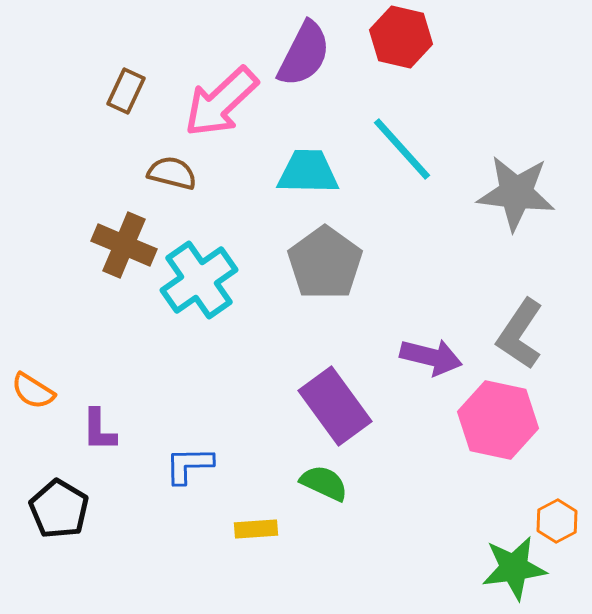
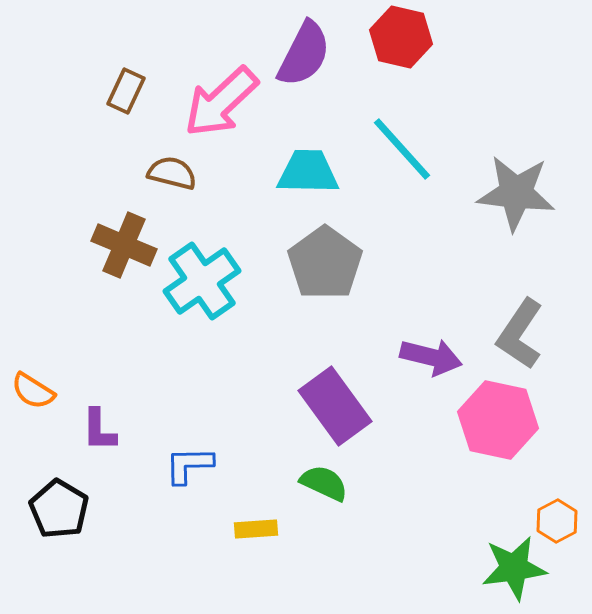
cyan cross: moved 3 px right, 1 px down
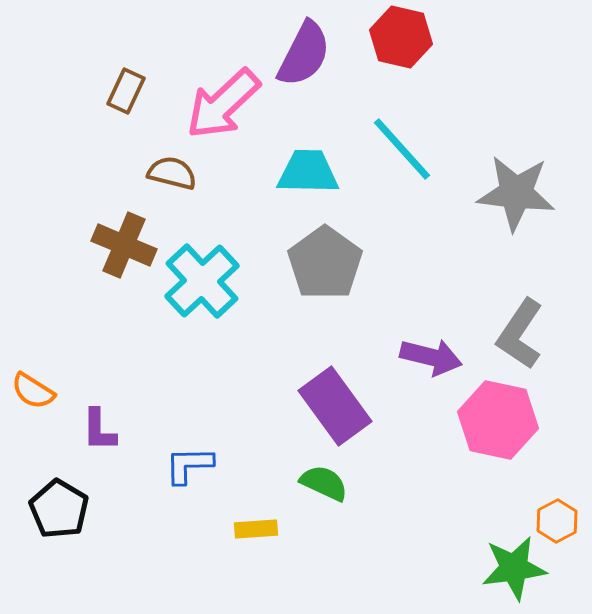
pink arrow: moved 2 px right, 2 px down
cyan cross: rotated 8 degrees counterclockwise
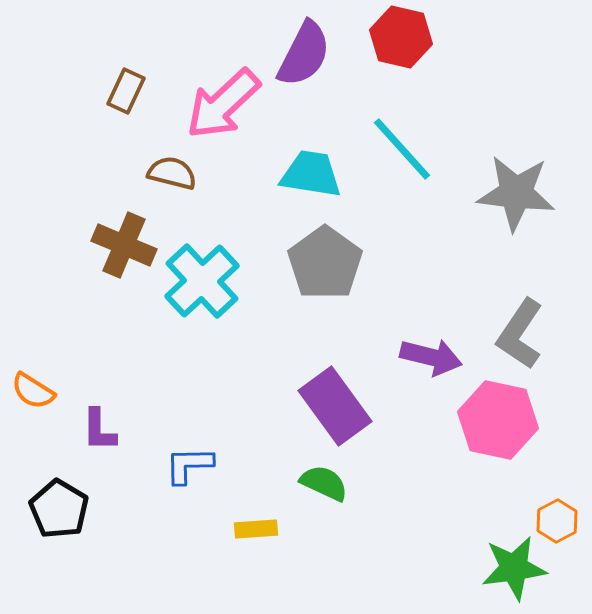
cyan trapezoid: moved 3 px right, 2 px down; rotated 8 degrees clockwise
